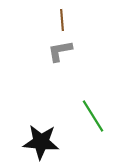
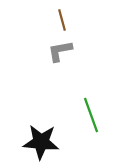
brown line: rotated 10 degrees counterclockwise
green line: moved 2 px left, 1 px up; rotated 12 degrees clockwise
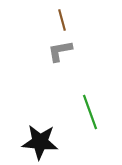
green line: moved 1 px left, 3 px up
black star: moved 1 px left
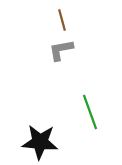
gray L-shape: moved 1 px right, 1 px up
